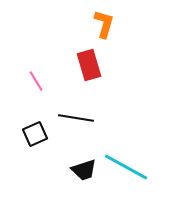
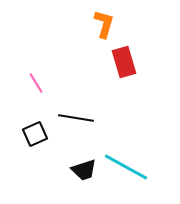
red rectangle: moved 35 px right, 3 px up
pink line: moved 2 px down
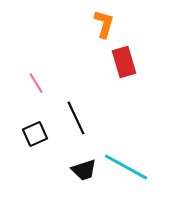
black line: rotated 56 degrees clockwise
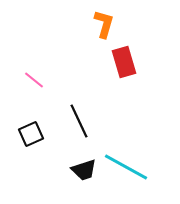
pink line: moved 2 px left, 3 px up; rotated 20 degrees counterclockwise
black line: moved 3 px right, 3 px down
black square: moved 4 px left
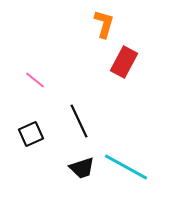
red rectangle: rotated 44 degrees clockwise
pink line: moved 1 px right
black trapezoid: moved 2 px left, 2 px up
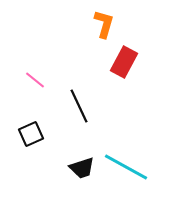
black line: moved 15 px up
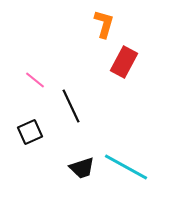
black line: moved 8 px left
black square: moved 1 px left, 2 px up
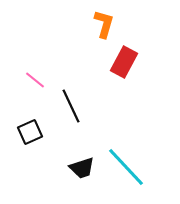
cyan line: rotated 18 degrees clockwise
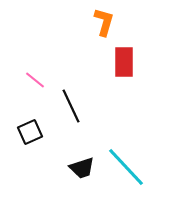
orange L-shape: moved 2 px up
red rectangle: rotated 28 degrees counterclockwise
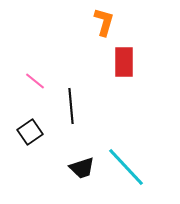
pink line: moved 1 px down
black line: rotated 20 degrees clockwise
black square: rotated 10 degrees counterclockwise
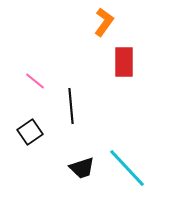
orange L-shape: rotated 20 degrees clockwise
cyan line: moved 1 px right, 1 px down
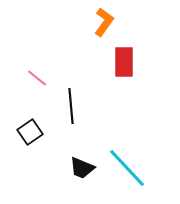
pink line: moved 2 px right, 3 px up
black trapezoid: rotated 40 degrees clockwise
